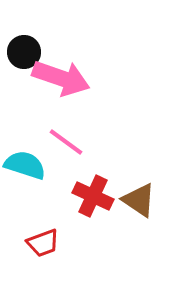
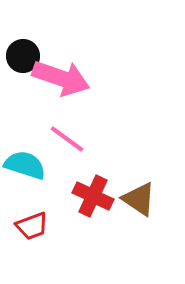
black circle: moved 1 px left, 4 px down
pink line: moved 1 px right, 3 px up
brown triangle: moved 1 px up
red trapezoid: moved 11 px left, 17 px up
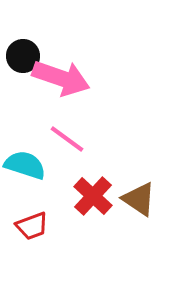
red cross: rotated 18 degrees clockwise
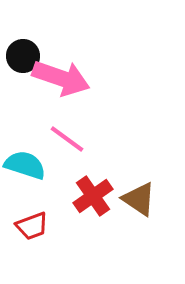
red cross: rotated 12 degrees clockwise
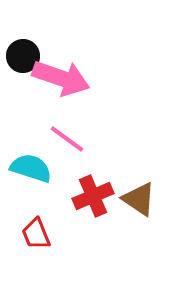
cyan semicircle: moved 6 px right, 3 px down
red cross: rotated 12 degrees clockwise
red trapezoid: moved 4 px right, 8 px down; rotated 88 degrees clockwise
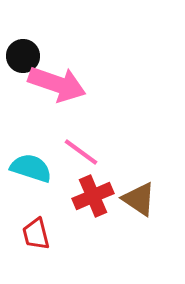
pink arrow: moved 4 px left, 6 px down
pink line: moved 14 px right, 13 px down
red trapezoid: rotated 8 degrees clockwise
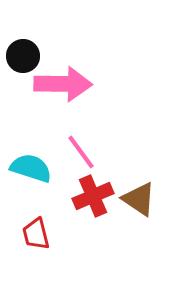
pink arrow: moved 6 px right; rotated 18 degrees counterclockwise
pink line: rotated 18 degrees clockwise
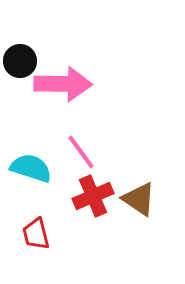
black circle: moved 3 px left, 5 px down
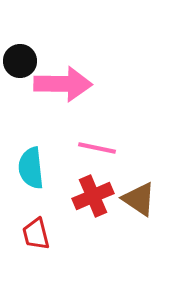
pink line: moved 16 px right, 4 px up; rotated 42 degrees counterclockwise
cyan semicircle: rotated 114 degrees counterclockwise
